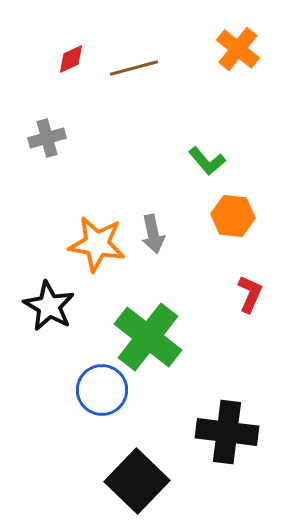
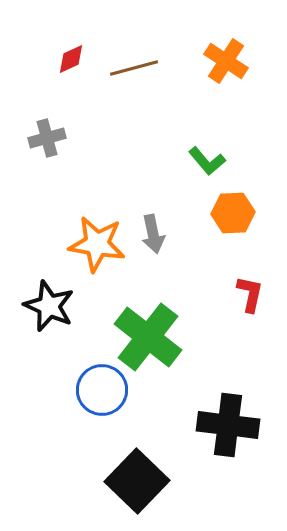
orange cross: moved 12 px left, 12 px down; rotated 6 degrees counterclockwise
orange hexagon: moved 3 px up; rotated 9 degrees counterclockwise
red L-shape: rotated 12 degrees counterclockwise
black star: rotated 6 degrees counterclockwise
black cross: moved 1 px right, 7 px up
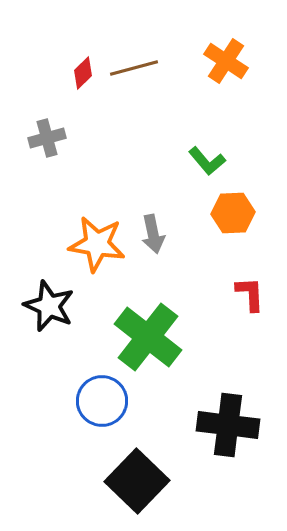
red diamond: moved 12 px right, 14 px down; rotated 20 degrees counterclockwise
red L-shape: rotated 15 degrees counterclockwise
blue circle: moved 11 px down
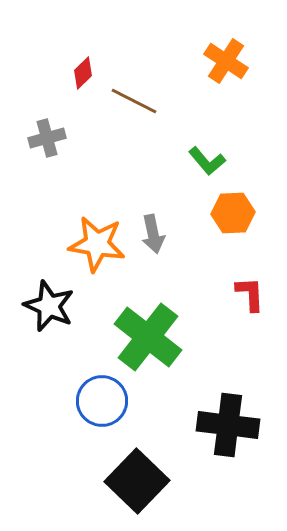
brown line: moved 33 px down; rotated 42 degrees clockwise
